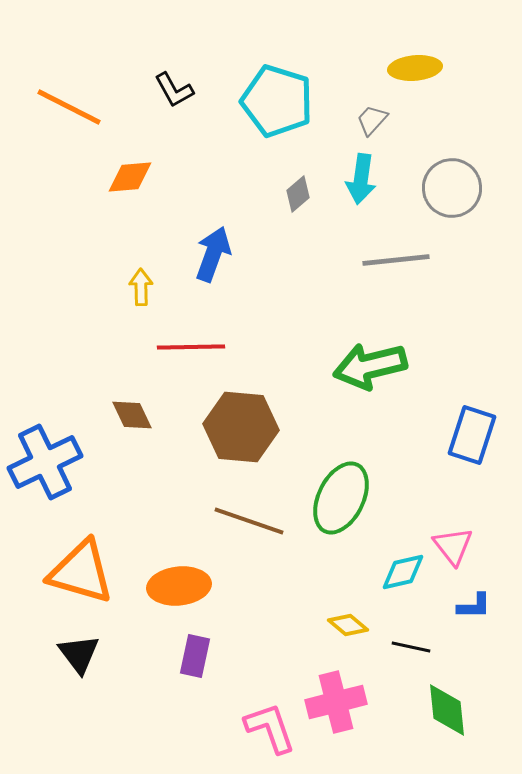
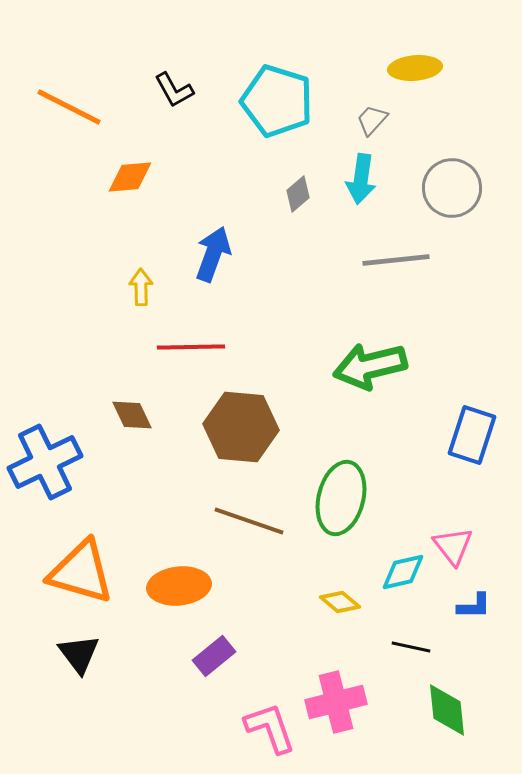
green ellipse: rotated 12 degrees counterclockwise
yellow diamond: moved 8 px left, 23 px up
purple rectangle: moved 19 px right; rotated 39 degrees clockwise
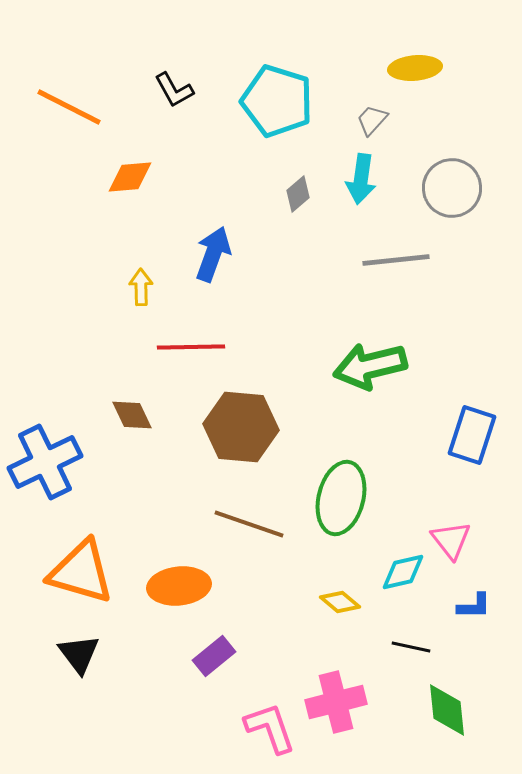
brown line: moved 3 px down
pink triangle: moved 2 px left, 6 px up
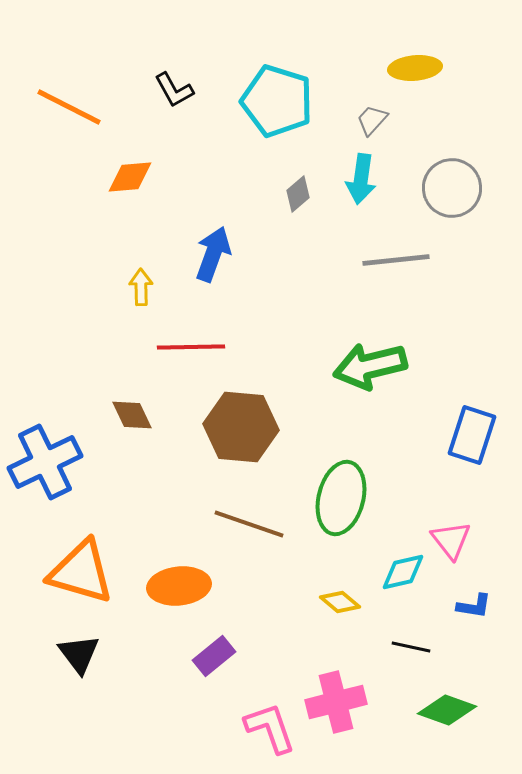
blue L-shape: rotated 9 degrees clockwise
green diamond: rotated 64 degrees counterclockwise
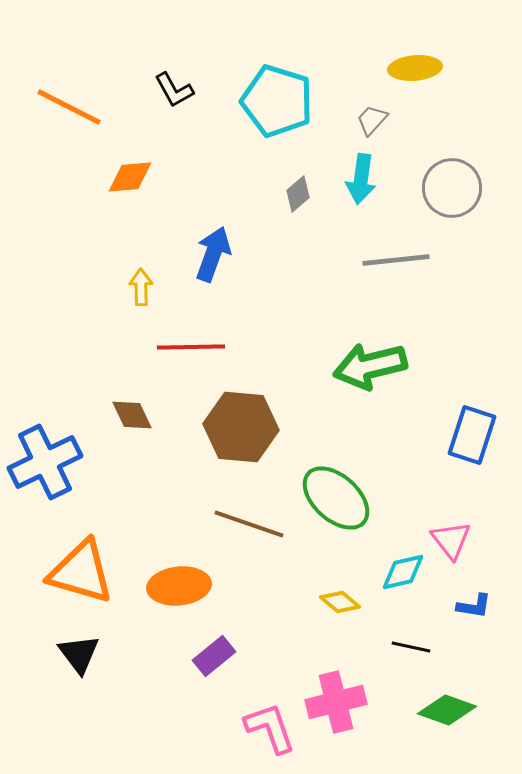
green ellipse: moved 5 px left; rotated 62 degrees counterclockwise
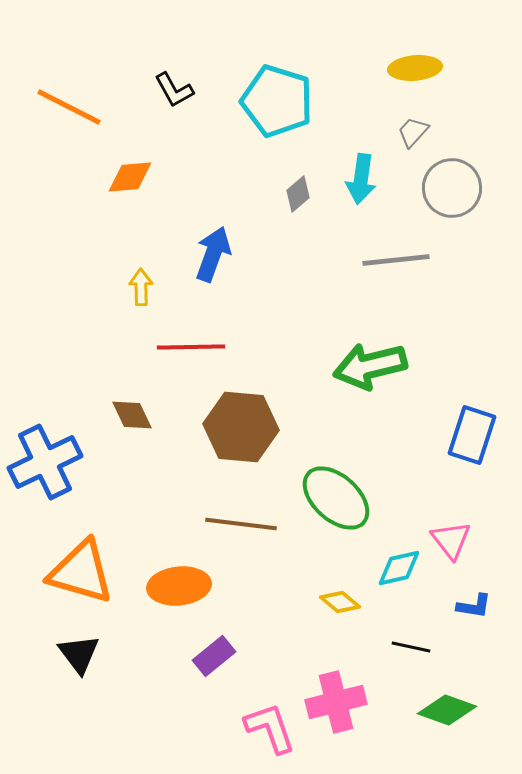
gray trapezoid: moved 41 px right, 12 px down
brown line: moved 8 px left; rotated 12 degrees counterclockwise
cyan diamond: moved 4 px left, 4 px up
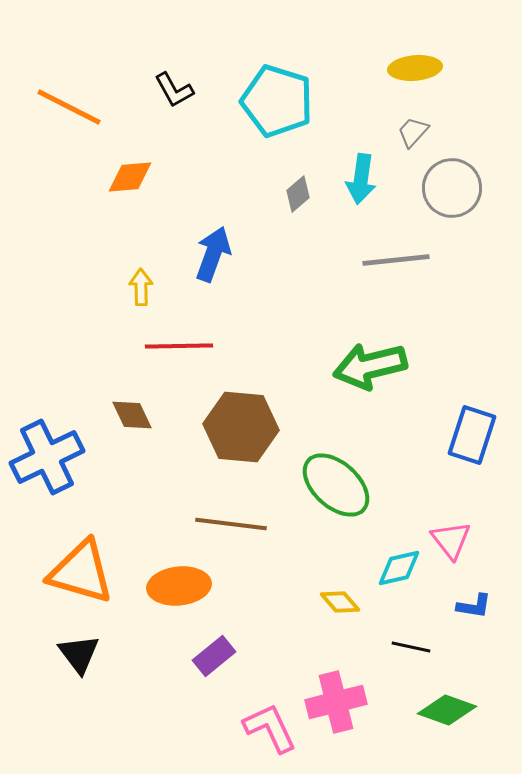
red line: moved 12 px left, 1 px up
blue cross: moved 2 px right, 5 px up
green ellipse: moved 13 px up
brown line: moved 10 px left
yellow diamond: rotated 9 degrees clockwise
pink L-shape: rotated 6 degrees counterclockwise
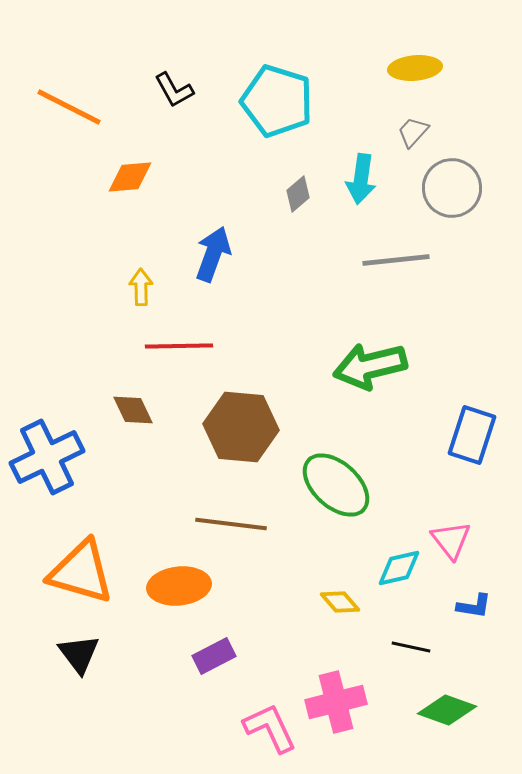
brown diamond: moved 1 px right, 5 px up
purple rectangle: rotated 12 degrees clockwise
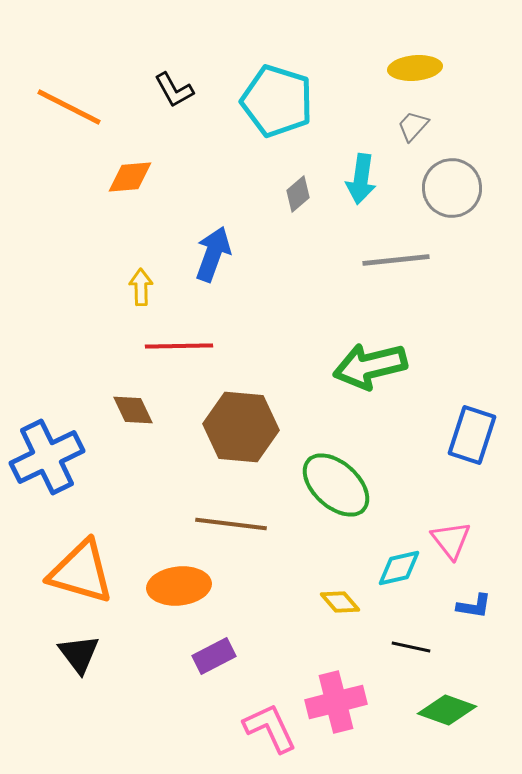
gray trapezoid: moved 6 px up
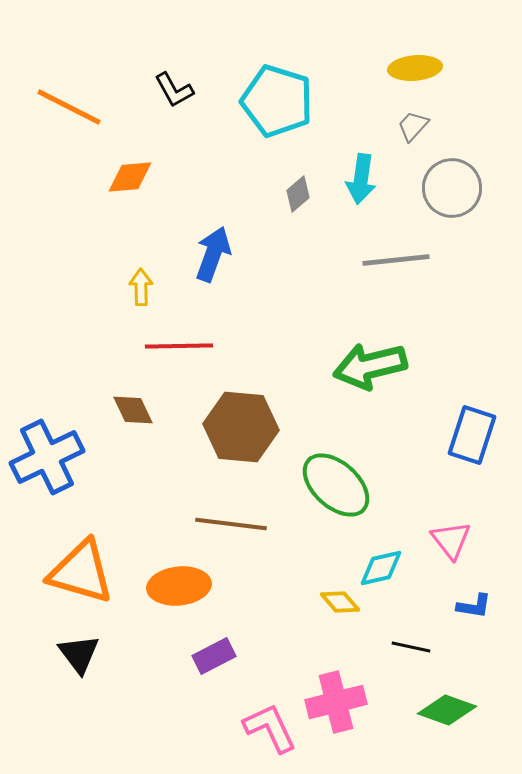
cyan diamond: moved 18 px left
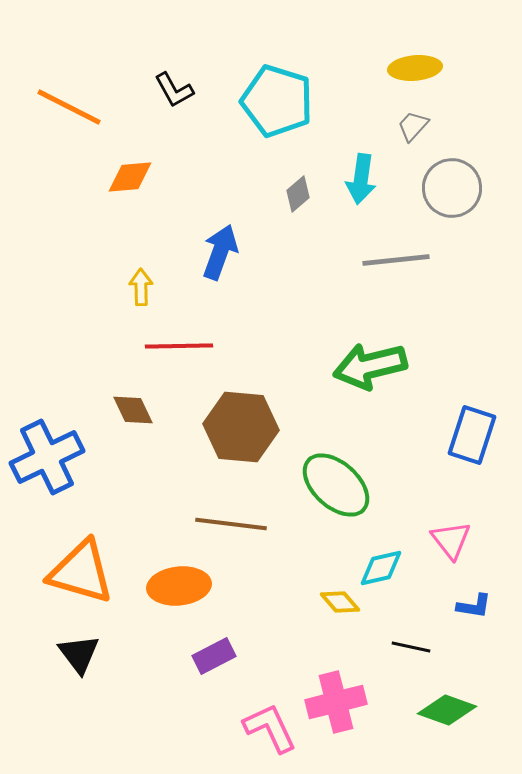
blue arrow: moved 7 px right, 2 px up
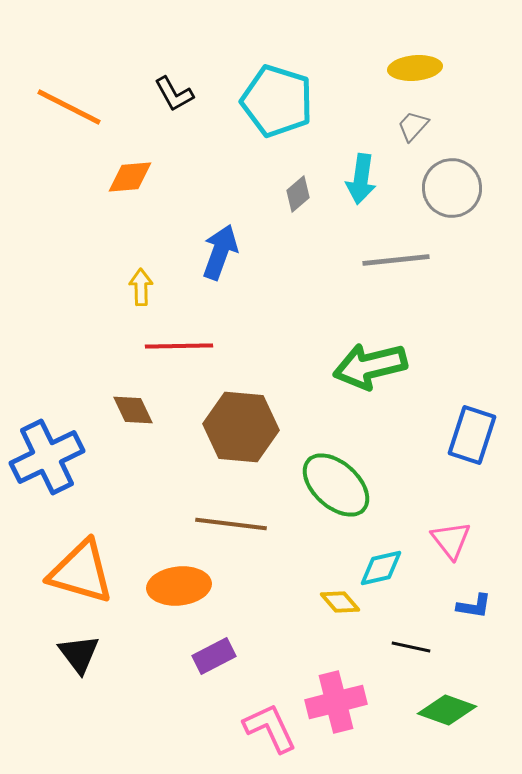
black L-shape: moved 4 px down
